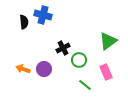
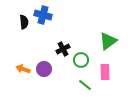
black cross: moved 1 px down
green circle: moved 2 px right
pink rectangle: moved 1 px left; rotated 21 degrees clockwise
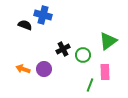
black semicircle: moved 1 px right, 3 px down; rotated 64 degrees counterclockwise
green circle: moved 2 px right, 5 px up
green line: moved 5 px right; rotated 72 degrees clockwise
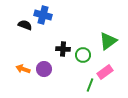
black cross: rotated 32 degrees clockwise
pink rectangle: rotated 56 degrees clockwise
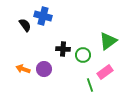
blue cross: moved 1 px down
black semicircle: rotated 32 degrees clockwise
green line: rotated 40 degrees counterclockwise
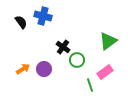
black semicircle: moved 4 px left, 3 px up
black cross: moved 2 px up; rotated 32 degrees clockwise
green circle: moved 6 px left, 5 px down
orange arrow: rotated 128 degrees clockwise
